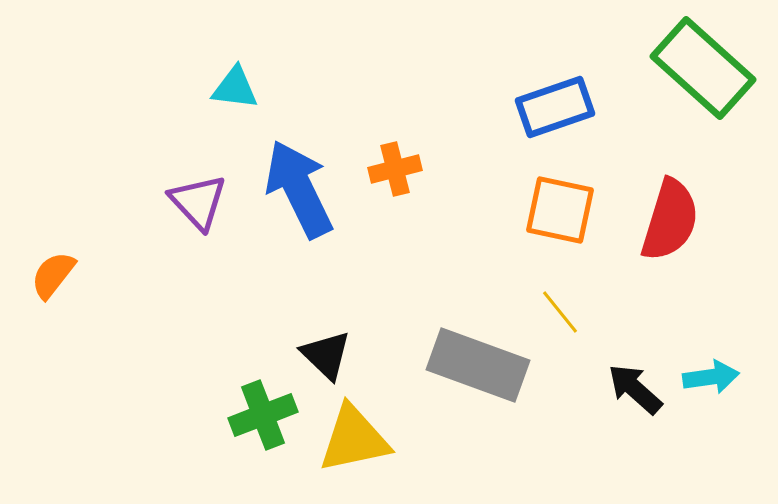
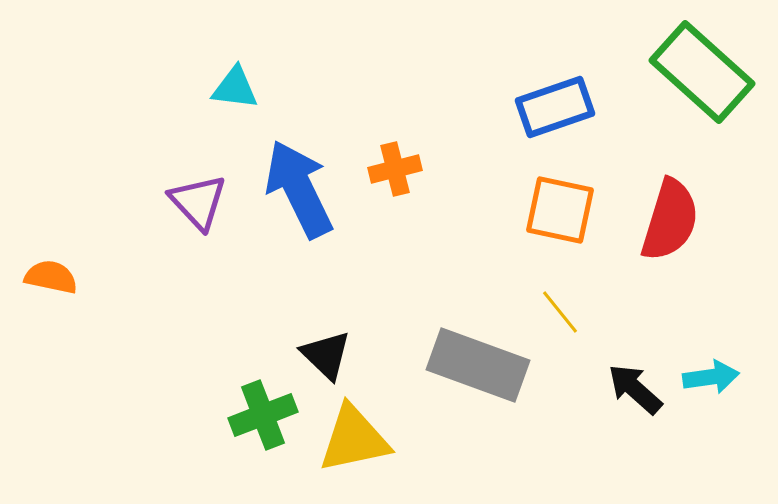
green rectangle: moved 1 px left, 4 px down
orange semicircle: moved 2 px left, 2 px down; rotated 64 degrees clockwise
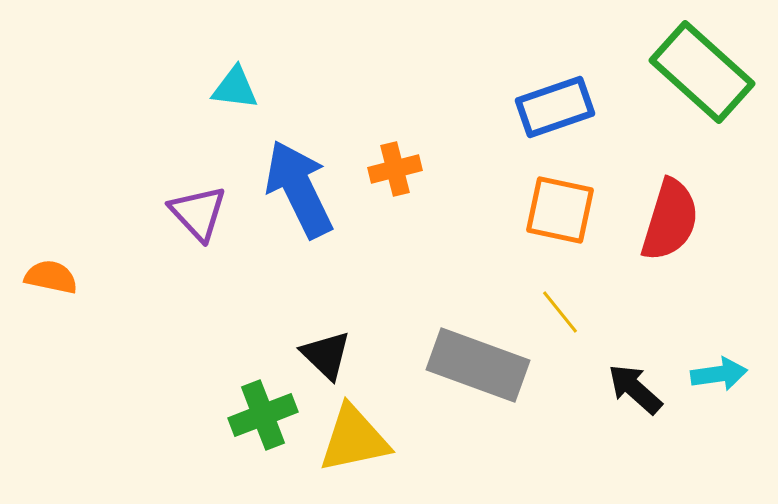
purple triangle: moved 11 px down
cyan arrow: moved 8 px right, 3 px up
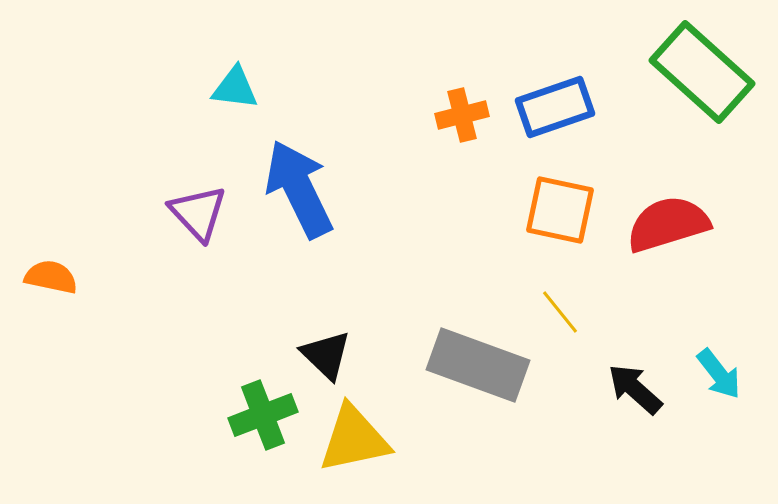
orange cross: moved 67 px right, 54 px up
red semicircle: moved 2 px left, 4 px down; rotated 124 degrees counterclockwise
cyan arrow: rotated 60 degrees clockwise
